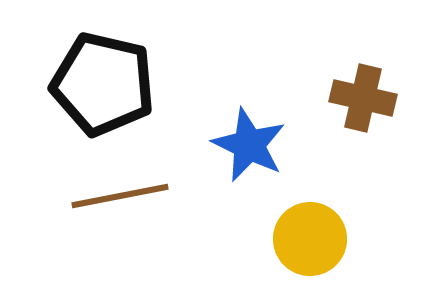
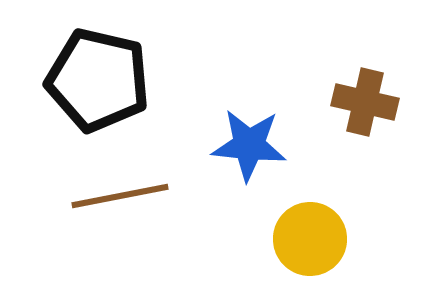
black pentagon: moved 5 px left, 4 px up
brown cross: moved 2 px right, 4 px down
blue star: rotated 20 degrees counterclockwise
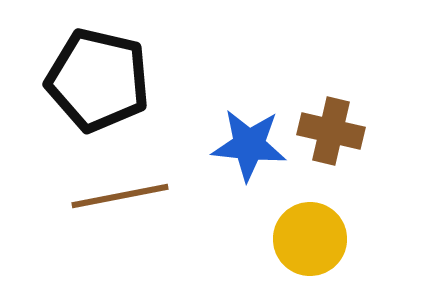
brown cross: moved 34 px left, 29 px down
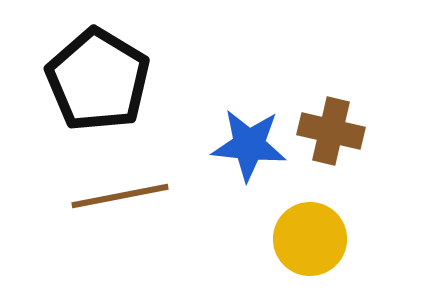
black pentagon: rotated 18 degrees clockwise
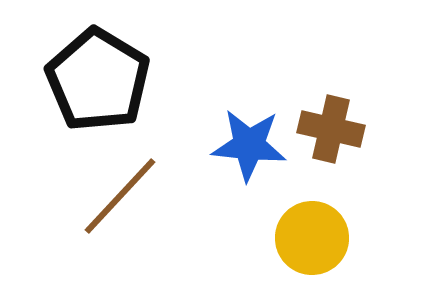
brown cross: moved 2 px up
brown line: rotated 36 degrees counterclockwise
yellow circle: moved 2 px right, 1 px up
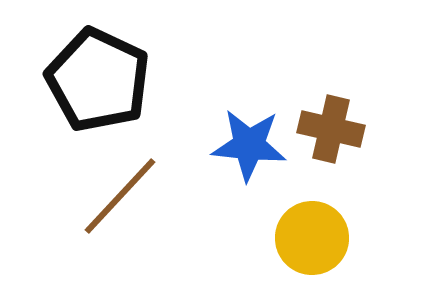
black pentagon: rotated 6 degrees counterclockwise
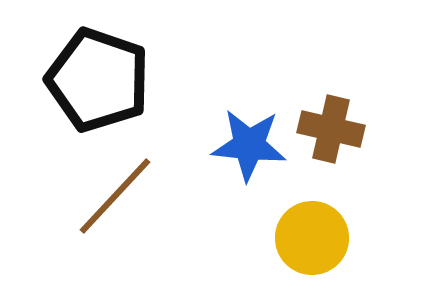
black pentagon: rotated 6 degrees counterclockwise
brown line: moved 5 px left
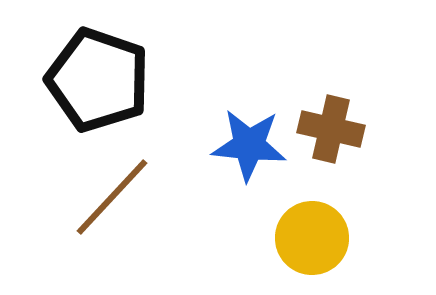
brown line: moved 3 px left, 1 px down
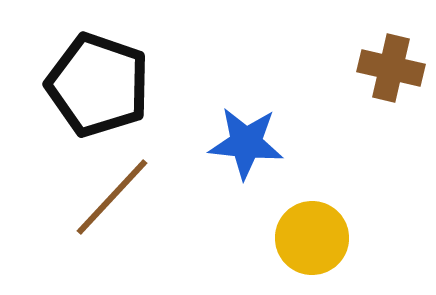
black pentagon: moved 5 px down
brown cross: moved 60 px right, 61 px up
blue star: moved 3 px left, 2 px up
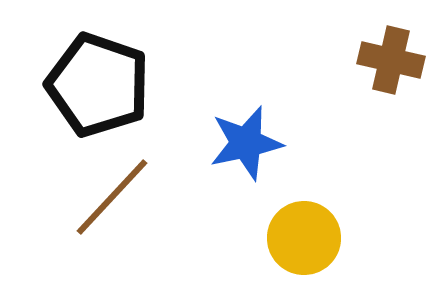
brown cross: moved 8 px up
blue star: rotated 18 degrees counterclockwise
yellow circle: moved 8 px left
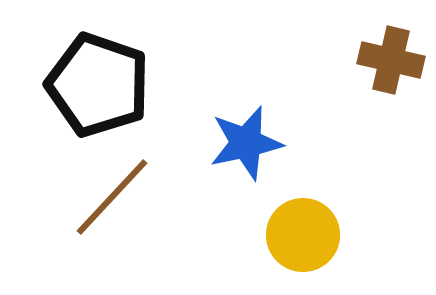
yellow circle: moved 1 px left, 3 px up
